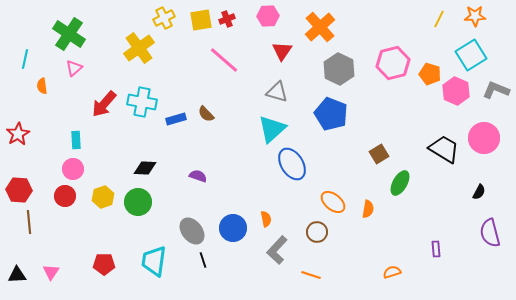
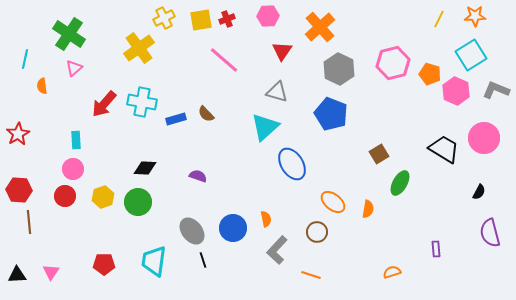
cyan triangle at (272, 129): moved 7 px left, 2 px up
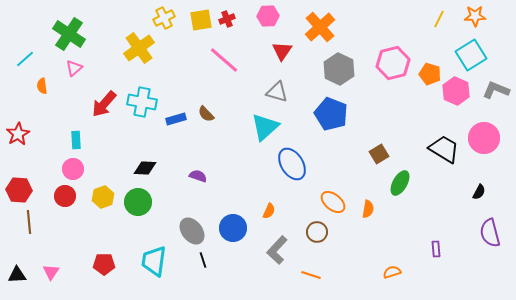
cyan line at (25, 59): rotated 36 degrees clockwise
orange semicircle at (266, 219): moved 3 px right, 8 px up; rotated 35 degrees clockwise
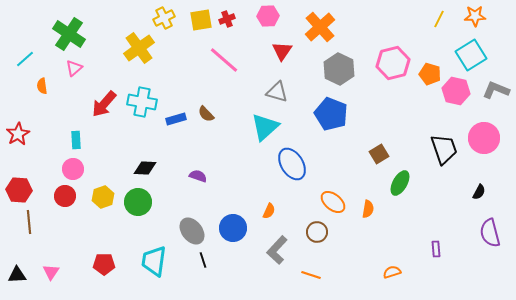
pink hexagon at (456, 91): rotated 12 degrees counterclockwise
black trapezoid at (444, 149): rotated 40 degrees clockwise
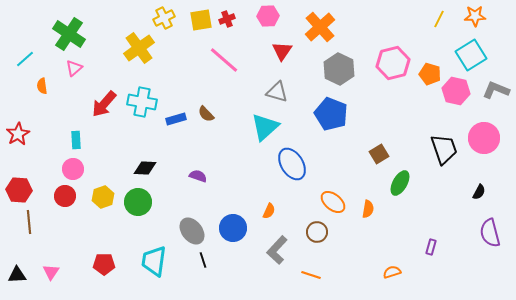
purple rectangle at (436, 249): moved 5 px left, 2 px up; rotated 21 degrees clockwise
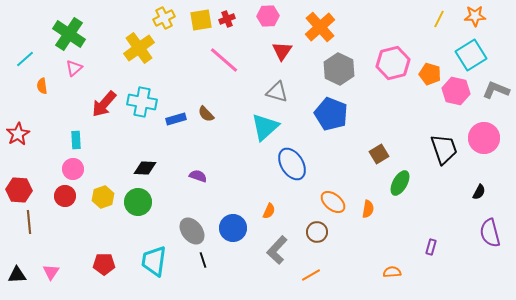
orange semicircle at (392, 272): rotated 12 degrees clockwise
orange line at (311, 275): rotated 48 degrees counterclockwise
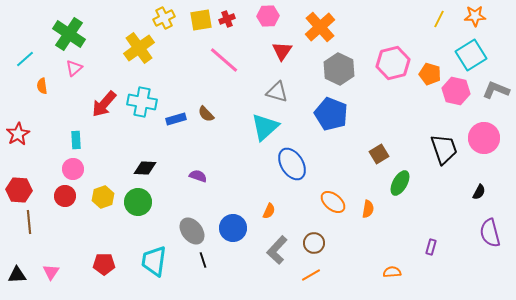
brown circle at (317, 232): moved 3 px left, 11 px down
